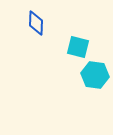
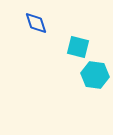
blue diamond: rotated 20 degrees counterclockwise
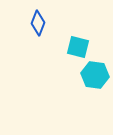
blue diamond: moved 2 px right; rotated 40 degrees clockwise
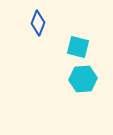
cyan hexagon: moved 12 px left, 4 px down; rotated 12 degrees counterclockwise
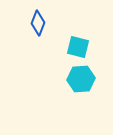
cyan hexagon: moved 2 px left
